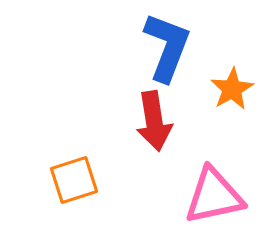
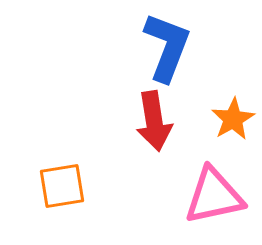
orange star: moved 1 px right, 30 px down
orange square: moved 12 px left, 6 px down; rotated 9 degrees clockwise
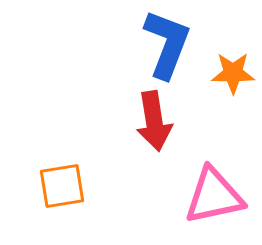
blue L-shape: moved 3 px up
orange star: moved 46 px up; rotated 30 degrees clockwise
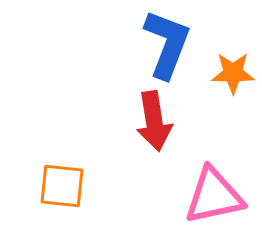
orange square: rotated 15 degrees clockwise
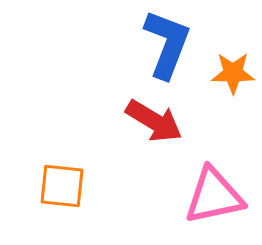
red arrow: rotated 50 degrees counterclockwise
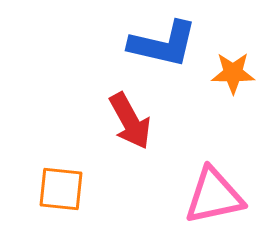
blue L-shape: moved 4 px left; rotated 82 degrees clockwise
red arrow: moved 24 px left; rotated 30 degrees clockwise
orange square: moved 1 px left, 3 px down
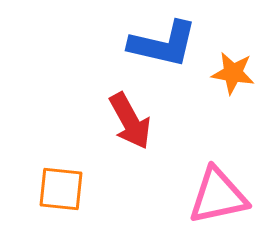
orange star: rotated 9 degrees clockwise
pink triangle: moved 4 px right
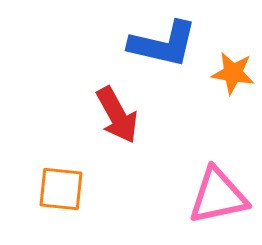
red arrow: moved 13 px left, 6 px up
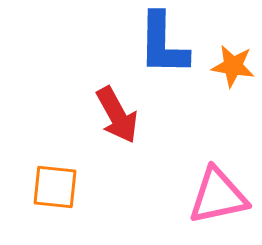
blue L-shape: rotated 78 degrees clockwise
orange star: moved 7 px up
orange square: moved 6 px left, 2 px up
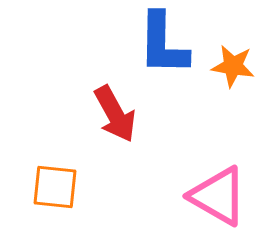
red arrow: moved 2 px left, 1 px up
pink triangle: rotated 42 degrees clockwise
